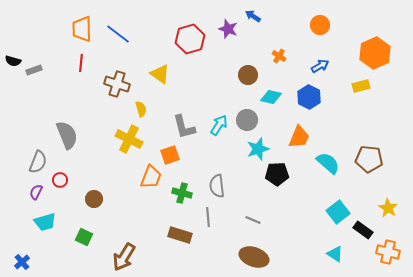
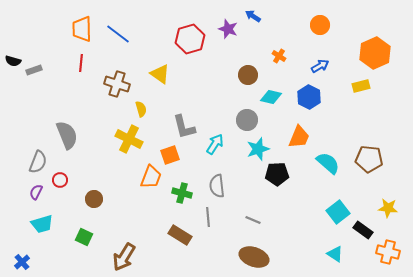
cyan arrow at (219, 125): moved 4 px left, 19 px down
yellow star at (388, 208): rotated 24 degrees counterclockwise
cyan trapezoid at (45, 222): moved 3 px left, 2 px down
brown rectangle at (180, 235): rotated 15 degrees clockwise
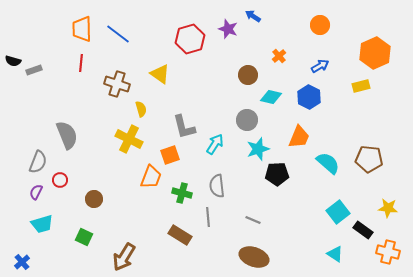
orange cross at (279, 56): rotated 16 degrees clockwise
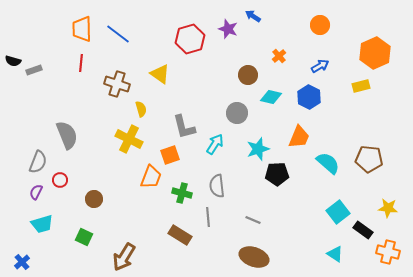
gray circle at (247, 120): moved 10 px left, 7 px up
